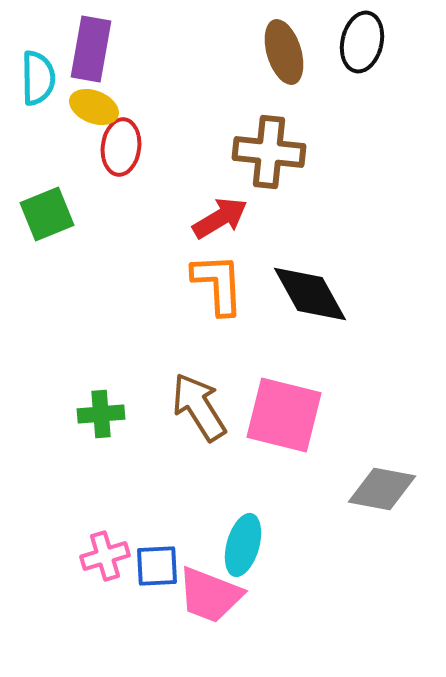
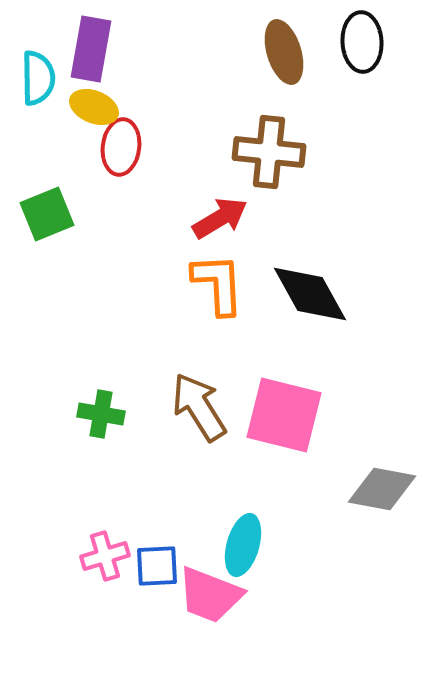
black ellipse: rotated 16 degrees counterclockwise
green cross: rotated 15 degrees clockwise
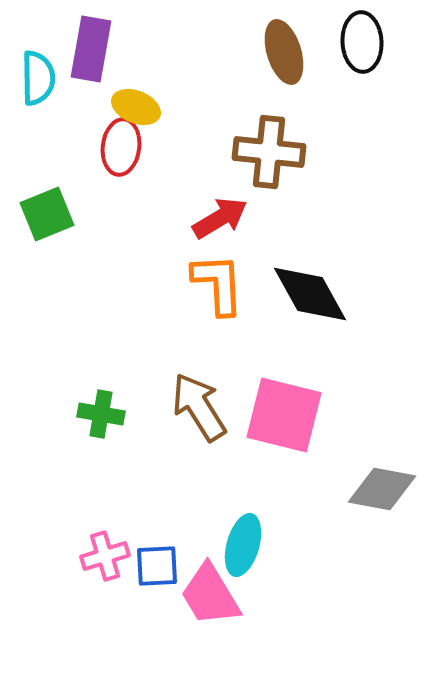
yellow ellipse: moved 42 px right
pink trapezoid: rotated 38 degrees clockwise
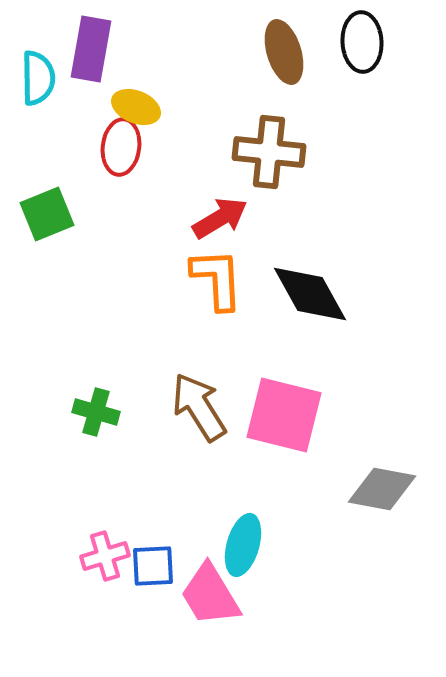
orange L-shape: moved 1 px left, 5 px up
green cross: moved 5 px left, 2 px up; rotated 6 degrees clockwise
blue square: moved 4 px left
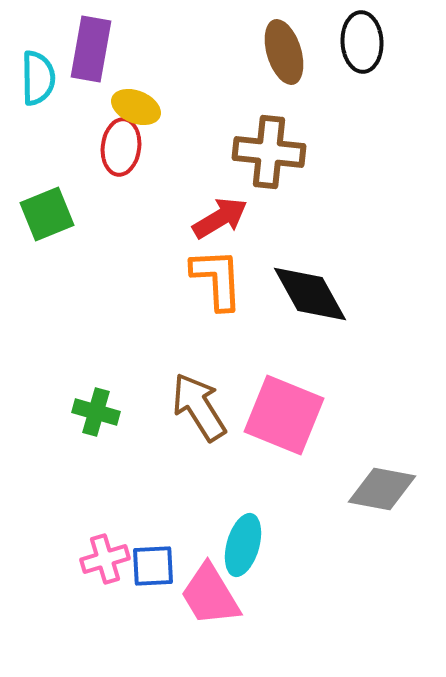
pink square: rotated 8 degrees clockwise
pink cross: moved 3 px down
